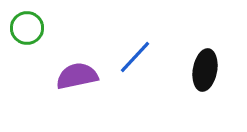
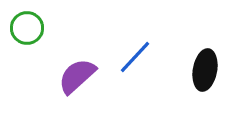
purple semicircle: rotated 30 degrees counterclockwise
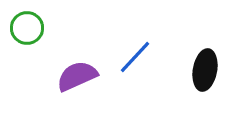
purple semicircle: rotated 18 degrees clockwise
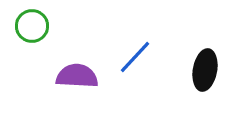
green circle: moved 5 px right, 2 px up
purple semicircle: rotated 27 degrees clockwise
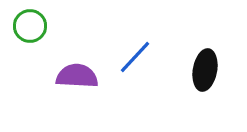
green circle: moved 2 px left
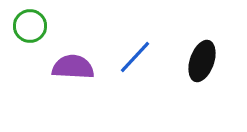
black ellipse: moved 3 px left, 9 px up; rotated 9 degrees clockwise
purple semicircle: moved 4 px left, 9 px up
